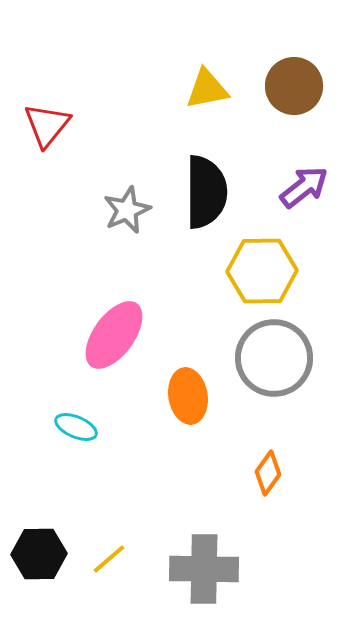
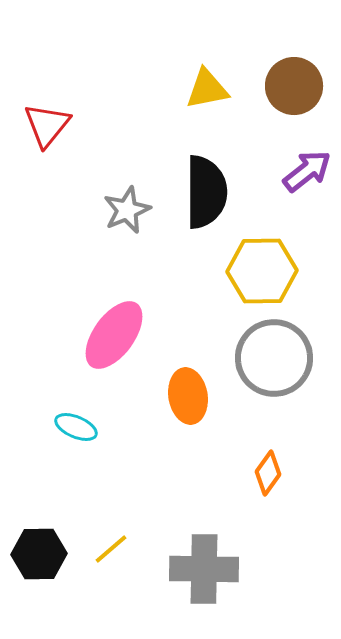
purple arrow: moved 3 px right, 16 px up
yellow line: moved 2 px right, 10 px up
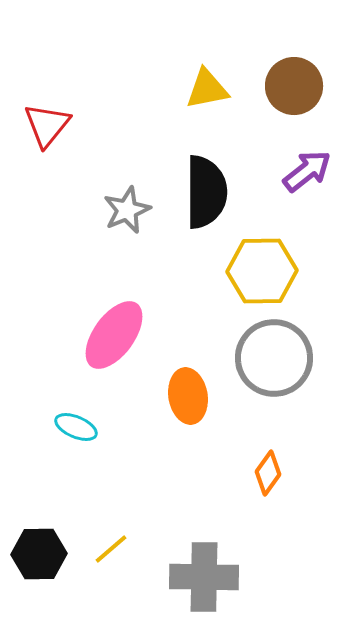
gray cross: moved 8 px down
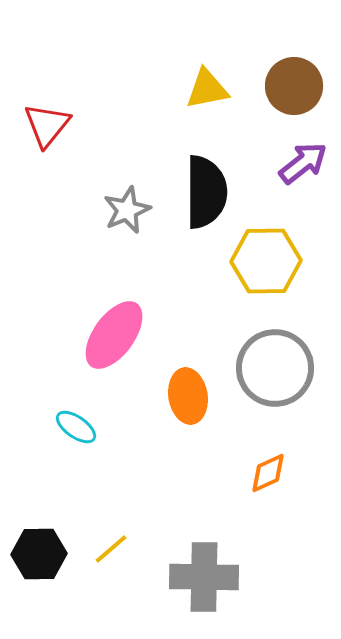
purple arrow: moved 4 px left, 8 px up
yellow hexagon: moved 4 px right, 10 px up
gray circle: moved 1 px right, 10 px down
cyan ellipse: rotated 12 degrees clockwise
orange diamond: rotated 30 degrees clockwise
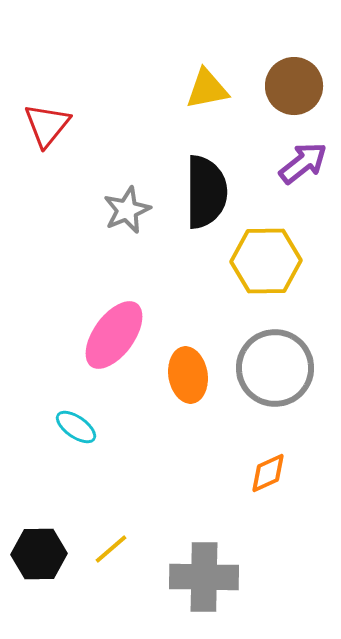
orange ellipse: moved 21 px up
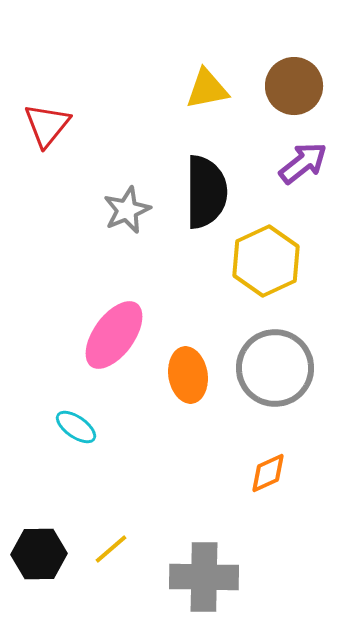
yellow hexagon: rotated 24 degrees counterclockwise
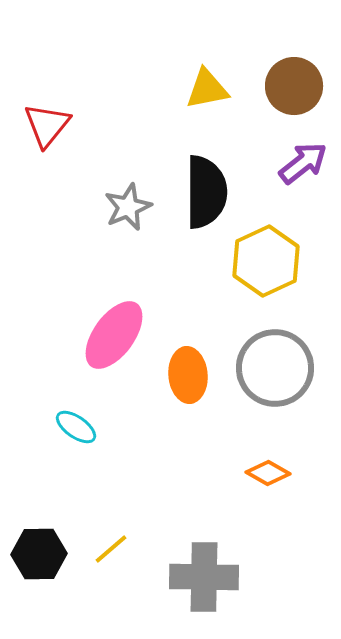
gray star: moved 1 px right, 3 px up
orange ellipse: rotated 4 degrees clockwise
orange diamond: rotated 54 degrees clockwise
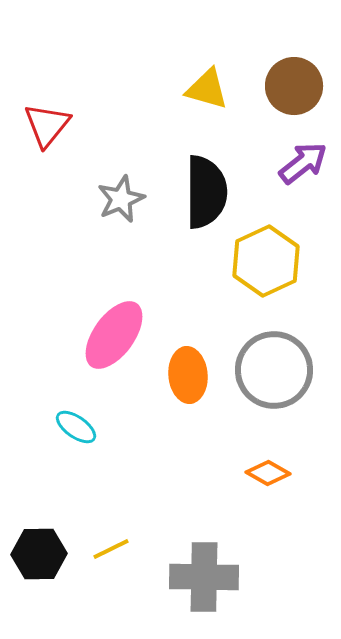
yellow triangle: rotated 27 degrees clockwise
gray star: moved 7 px left, 8 px up
gray circle: moved 1 px left, 2 px down
yellow line: rotated 15 degrees clockwise
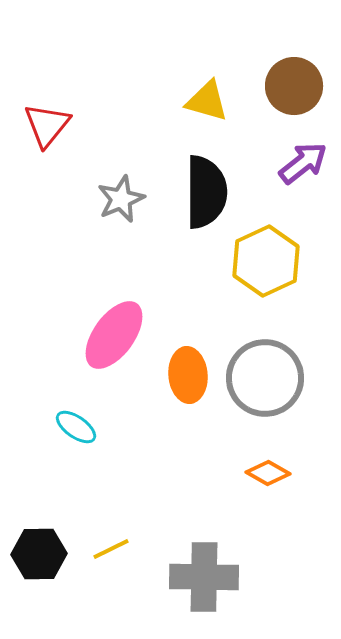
yellow triangle: moved 12 px down
gray circle: moved 9 px left, 8 px down
